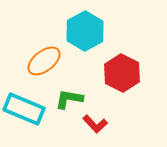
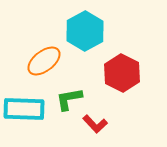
green L-shape: rotated 20 degrees counterclockwise
cyan rectangle: rotated 21 degrees counterclockwise
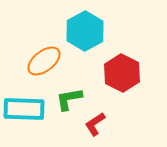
red L-shape: rotated 100 degrees clockwise
